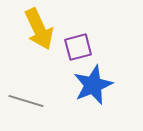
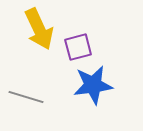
blue star: rotated 15 degrees clockwise
gray line: moved 4 px up
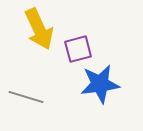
purple square: moved 2 px down
blue star: moved 7 px right, 1 px up
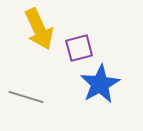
purple square: moved 1 px right, 1 px up
blue star: rotated 21 degrees counterclockwise
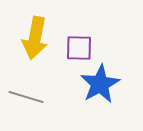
yellow arrow: moved 4 px left, 9 px down; rotated 36 degrees clockwise
purple square: rotated 16 degrees clockwise
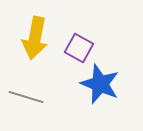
purple square: rotated 28 degrees clockwise
blue star: rotated 21 degrees counterclockwise
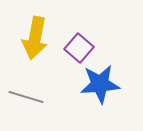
purple square: rotated 12 degrees clockwise
blue star: rotated 27 degrees counterclockwise
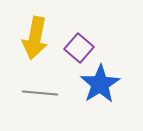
blue star: rotated 27 degrees counterclockwise
gray line: moved 14 px right, 4 px up; rotated 12 degrees counterclockwise
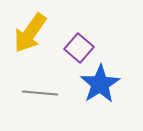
yellow arrow: moved 5 px left, 5 px up; rotated 24 degrees clockwise
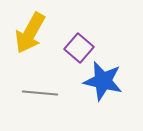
yellow arrow: rotated 6 degrees counterclockwise
blue star: moved 3 px right, 3 px up; rotated 27 degrees counterclockwise
